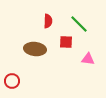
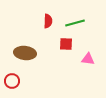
green line: moved 4 px left, 1 px up; rotated 60 degrees counterclockwise
red square: moved 2 px down
brown ellipse: moved 10 px left, 4 px down
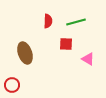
green line: moved 1 px right, 1 px up
brown ellipse: rotated 65 degrees clockwise
pink triangle: rotated 24 degrees clockwise
red circle: moved 4 px down
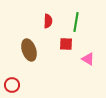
green line: rotated 66 degrees counterclockwise
brown ellipse: moved 4 px right, 3 px up
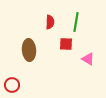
red semicircle: moved 2 px right, 1 px down
brown ellipse: rotated 15 degrees clockwise
